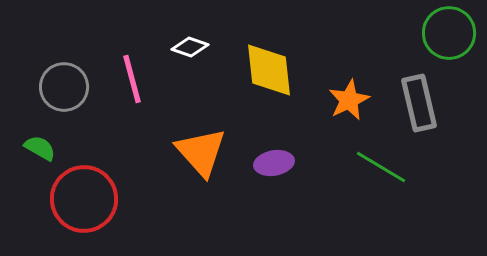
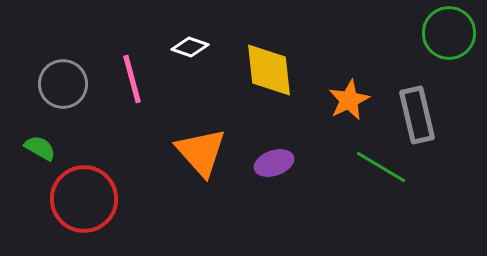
gray circle: moved 1 px left, 3 px up
gray rectangle: moved 2 px left, 12 px down
purple ellipse: rotated 9 degrees counterclockwise
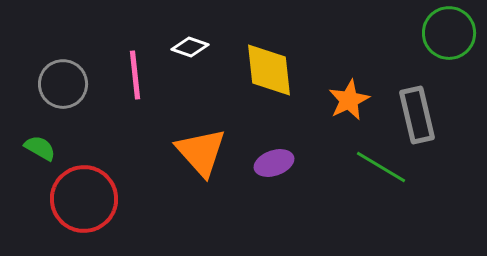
pink line: moved 3 px right, 4 px up; rotated 9 degrees clockwise
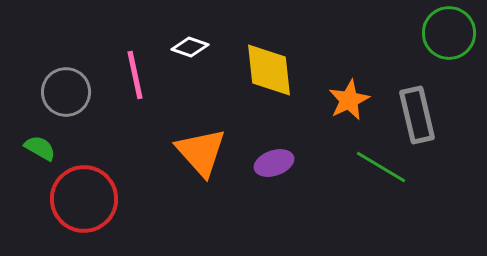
pink line: rotated 6 degrees counterclockwise
gray circle: moved 3 px right, 8 px down
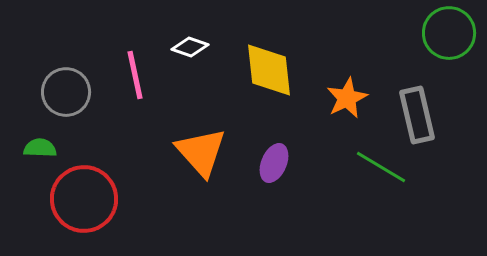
orange star: moved 2 px left, 2 px up
green semicircle: rotated 28 degrees counterclockwise
purple ellipse: rotated 48 degrees counterclockwise
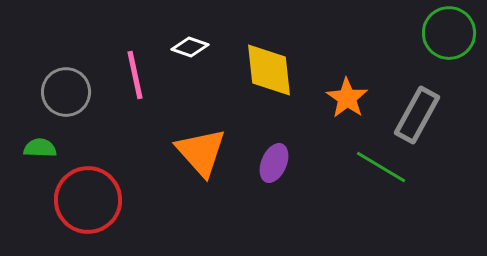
orange star: rotated 12 degrees counterclockwise
gray rectangle: rotated 42 degrees clockwise
red circle: moved 4 px right, 1 px down
